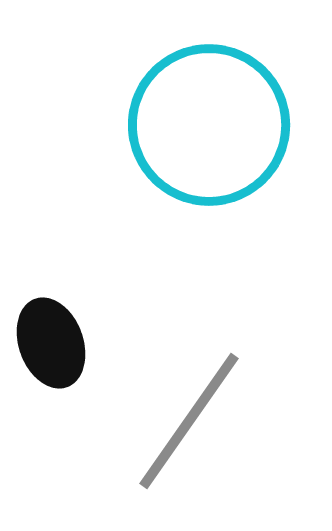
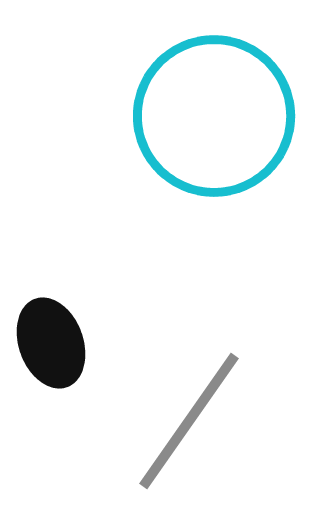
cyan circle: moved 5 px right, 9 px up
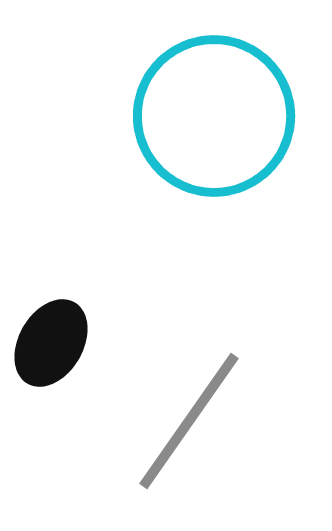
black ellipse: rotated 50 degrees clockwise
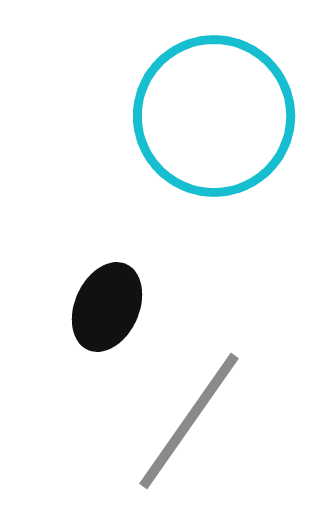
black ellipse: moved 56 px right, 36 px up; rotated 6 degrees counterclockwise
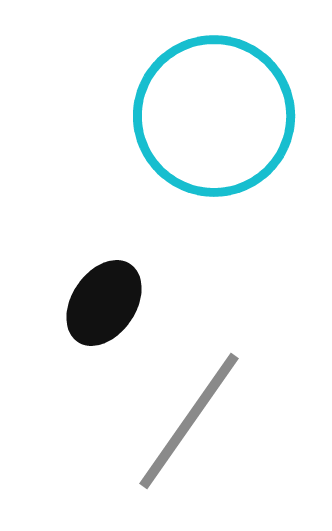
black ellipse: moved 3 px left, 4 px up; rotated 10 degrees clockwise
